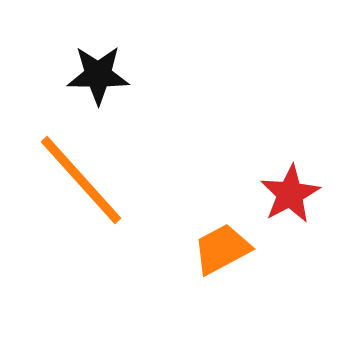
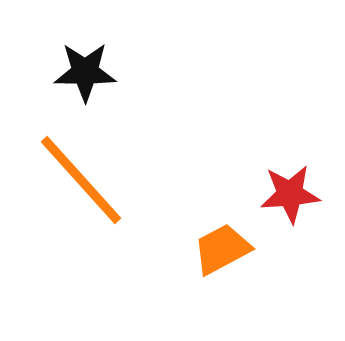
black star: moved 13 px left, 3 px up
red star: rotated 24 degrees clockwise
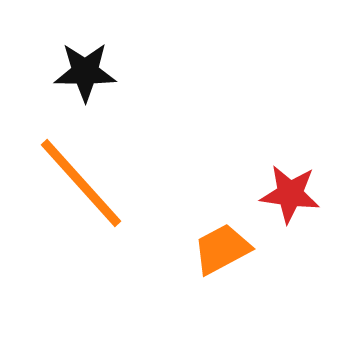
orange line: moved 3 px down
red star: rotated 12 degrees clockwise
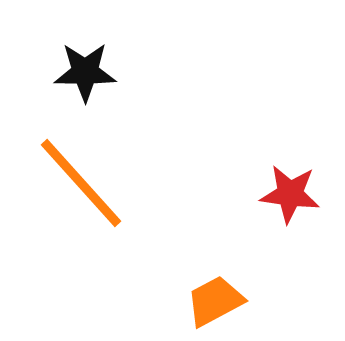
orange trapezoid: moved 7 px left, 52 px down
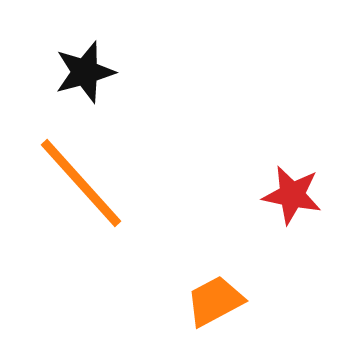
black star: rotated 16 degrees counterclockwise
red star: moved 2 px right, 1 px down; rotated 4 degrees clockwise
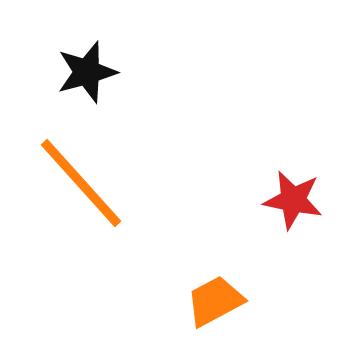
black star: moved 2 px right
red star: moved 1 px right, 5 px down
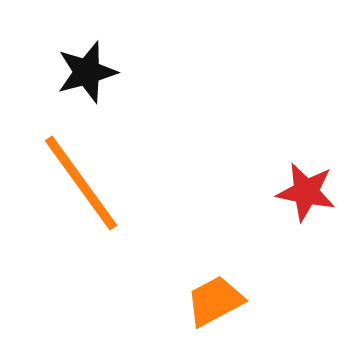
orange line: rotated 6 degrees clockwise
red star: moved 13 px right, 8 px up
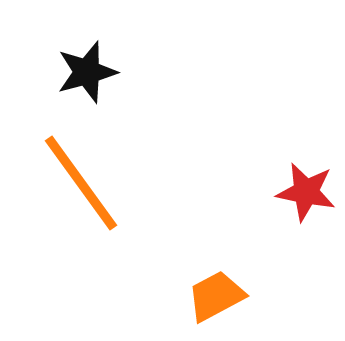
orange trapezoid: moved 1 px right, 5 px up
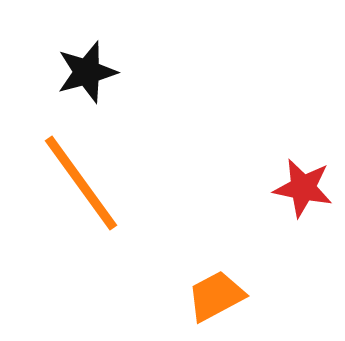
red star: moved 3 px left, 4 px up
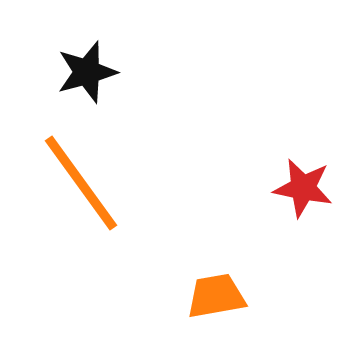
orange trapezoid: rotated 18 degrees clockwise
